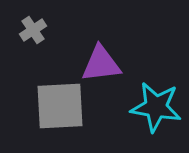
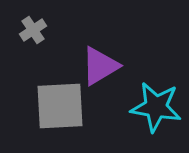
purple triangle: moved 1 px left, 2 px down; rotated 24 degrees counterclockwise
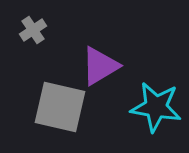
gray square: moved 1 px down; rotated 16 degrees clockwise
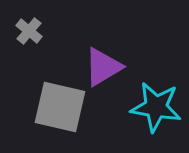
gray cross: moved 4 px left, 1 px down; rotated 16 degrees counterclockwise
purple triangle: moved 3 px right, 1 px down
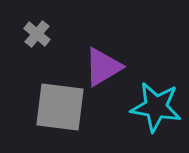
gray cross: moved 8 px right, 3 px down
gray square: rotated 6 degrees counterclockwise
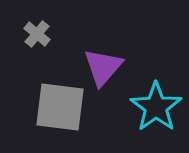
purple triangle: rotated 18 degrees counterclockwise
cyan star: rotated 27 degrees clockwise
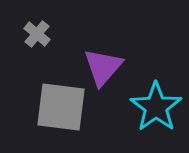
gray square: moved 1 px right
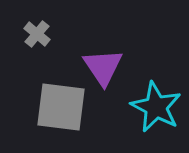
purple triangle: rotated 15 degrees counterclockwise
cyan star: rotated 9 degrees counterclockwise
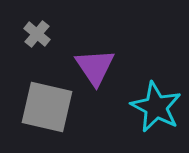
purple triangle: moved 8 px left
gray square: moved 14 px left; rotated 6 degrees clockwise
